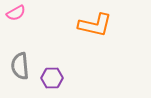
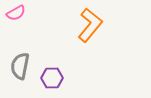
orange L-shape: moved 5 px left; rotated 64 degrees counterclockwise
gray semicircle: rotated 16 degrees clockwise
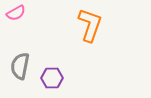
orange L-shape: rotated 20 degrees counterclockwise
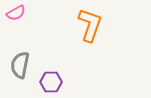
gray semicircle: moved 1 px up
purple hexagon: moved 1 px left, 4 px down
